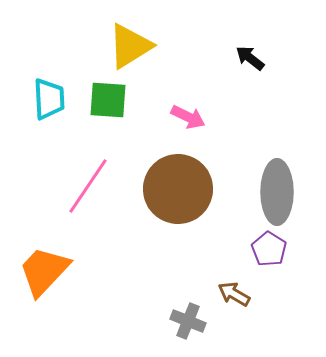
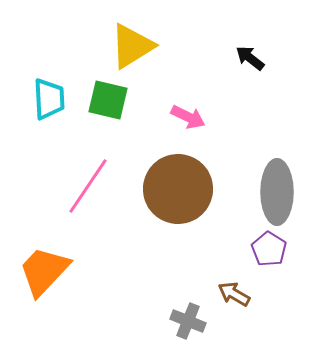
yellow triangle: moved 2 px right
green square: rotated 9 degrees clockwise
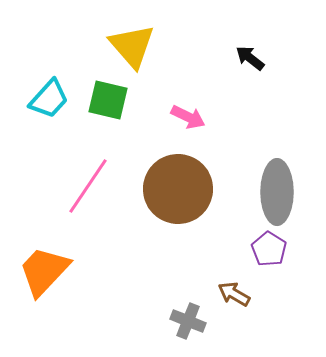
yellow triangle: rotated 39 degrees counterclockwise
cyan trapezoid: rotated 45 degrees clockwise
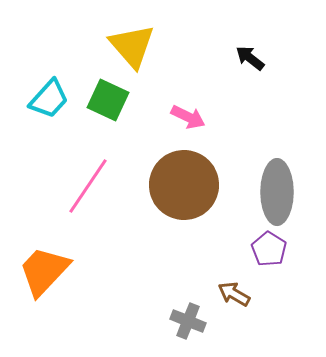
green square: rotated 12 degrees clockwise
brown circle: moved 6 px right, 4 px up
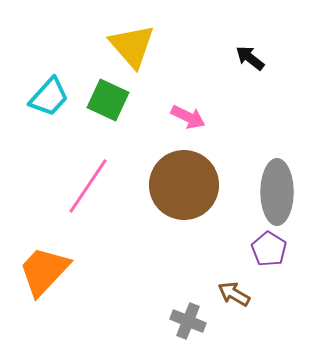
cyan trapezoid: moved 2 px up
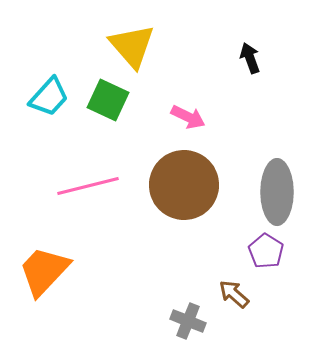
black arrow: rotated 32 degrees clockwise
pink line: rotated 42 degrees clockwise
purple pentagon: moved 3 px left, 2 px down
brown arrow: rotated 12 degrees clockwise
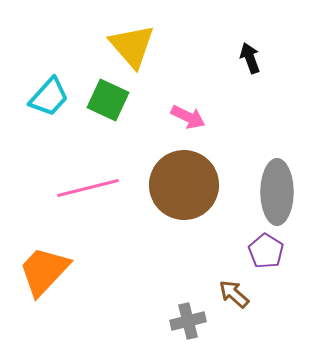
pink line: moved 2 px down
gray cross: rotated 36 degrees counterclockwise
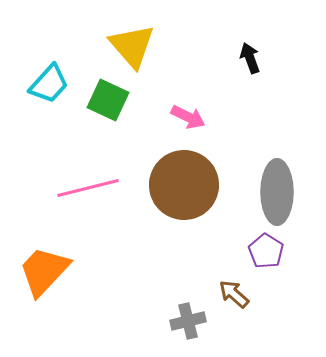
cyan trapezoid: moved 13 px up
